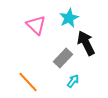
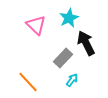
cyan arrow: moved 1 px left, 1 px up
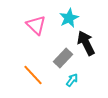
orange line: moved 5 px right, 7 px up
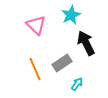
cyan star: moved 2 px right, 3 px up
gray rectangle: moved 1 px left, 5 px down; rotated 12 degrees clockwise
orange line: moved 2 px right, 6 px up; rotated 20 degrees clockwise
cyan arrow: moved 5 px right, 4 px down
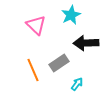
black arrow: rotated 65 degrees counterclockwise
gray rectangle: moved 3 px left
orange line: moved 2 px left, 1 px down
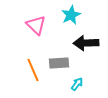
gray rectangle: rotated 30 degrees clockwise
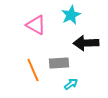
pink triangle: rotated 15 degrees counterclockwise
cyan arrow: moved 6 px left; rotated 16 degrees clockwise
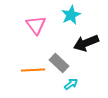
pink triangle: rotated 25 degrees clockwise
black arrow: rotated 20 degrees counterclockwise
gray rectangle: rotated 48 degrees clockwise
orange line: rotated 70 degrees counterclockwise
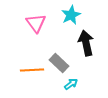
pink triangle: moved 2 px up
black arrow: rotated 100 degrees clockwise
orange line: moved 1 px left
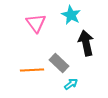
cyan star: rotated 18 degrees counterclockwise
